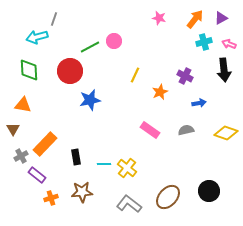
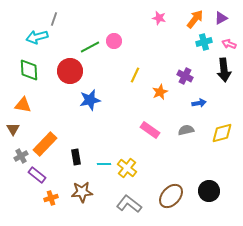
yellow diamond: moved 4 px left; rotated 35 degrees counterclockwise
brown ellipse: moved 3 px right, 1 px up
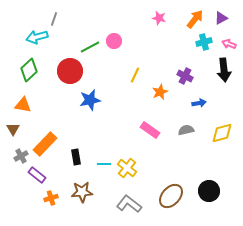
green diamond: rotated 50 degrees clockwise
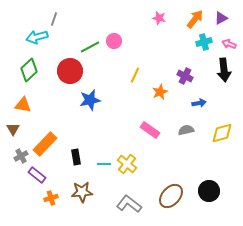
yellow cross: moved 4 px up
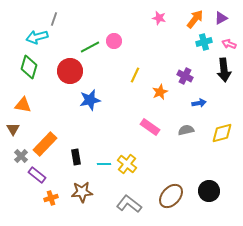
green diamond: moved 3 px up; rotated 30 degrees counterclockwise
pink rectangle: moved 3 px up
gray cross: rotated 16 degrees counterclockwise
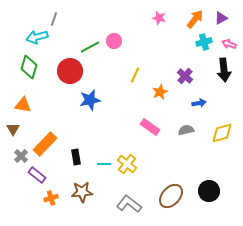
purple cross: rotated 14 degrees clockwise
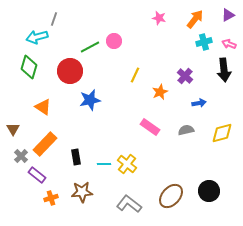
purple triangle: moved 7 px right, 3 px up
orange triangle: moved 20 px right, 2 px down; rotated 24 degrees clockwise
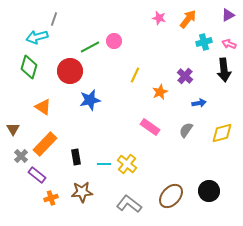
orange arrow: moved 7 px left
gray semicircle: rotated 42 degrees counterclockwise
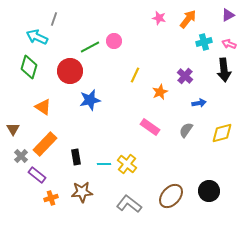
cyan arrow: rotated 40 degrees clockwise
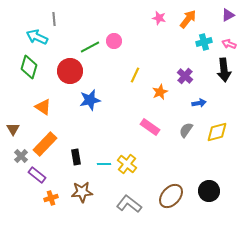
gray line: rotated 24 degrees counterclockwise
yellow diamond: moved 5 px left, 1 px up
